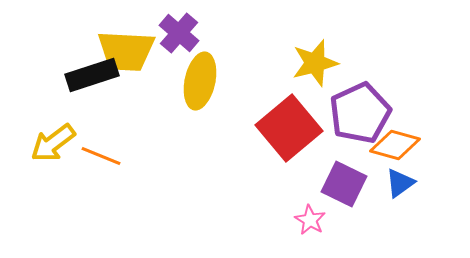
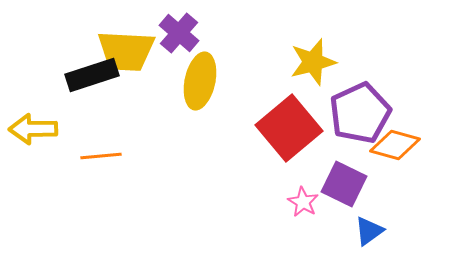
yellow star: moved 2 px left, 1 px up
yellow arrow: moved 20 px left, 14 px up; rotated 36 degrees clockwise
orange line: rotated 27 degrees counterclockwise
blue triangle: moved 31 px left, 48 px down
pink star: moved 7 px left, 18 px up
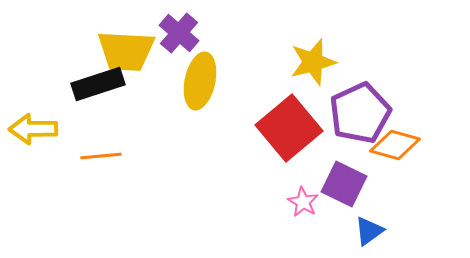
black rectangle: moved 6 px right, 9 px down
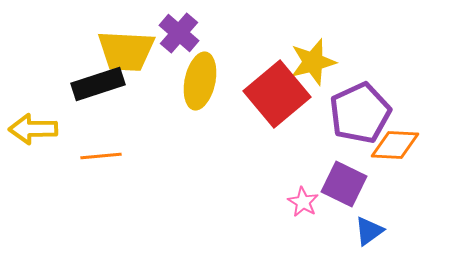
red square: moved 12 px left, 34 px up
orange diamond: rotated 12 degrees counterclockwise
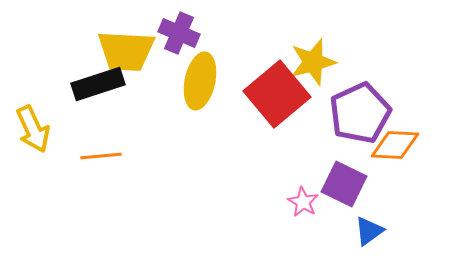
purple cross: rotated 18 degrees counterclockwise
yellow arrow: rotated 114 degrees counterclockwise
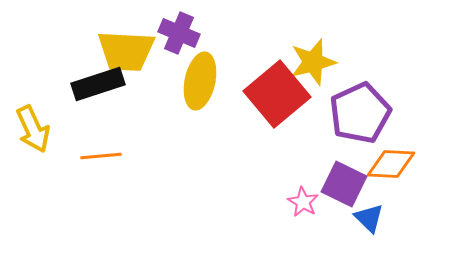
orange diamond: moved 4 px left, 19 px down
blue triangle: moved 13 px up; rotated 40 degrees counterclockwise
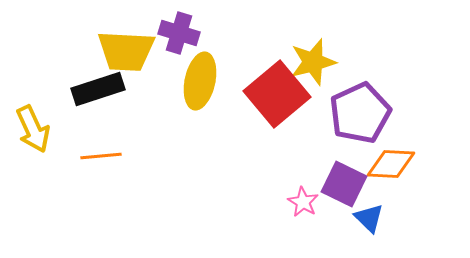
purple cross: rotated 6 degrees counterclockwise
black rectangle: moved 5 px down
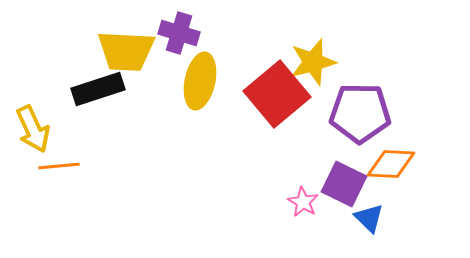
purple pentagon: rotated 26 degrees clockwise
orange line: moved 42 px left, 10 px down
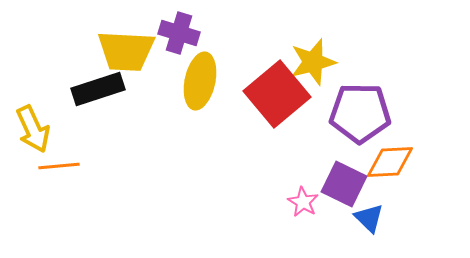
orange diamond: moved 1 px left, 2 px up; rotated 6 degrees counterclockwise
